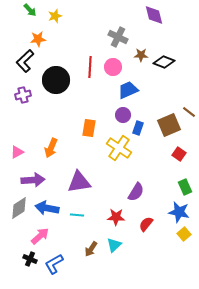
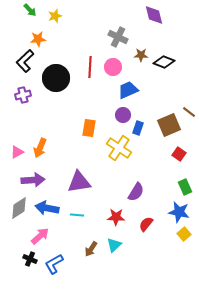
black circle: moved 2 px up
orange arrow: moved 11 px left
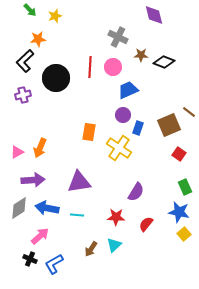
orange rectangle: moved 4 px down
